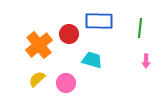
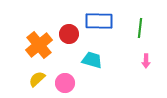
pink circle: moved 1 px left
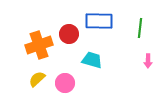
orange cross: rotated 20 degrees clockwise
pink arrow: moved 2 px right
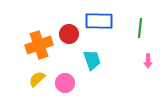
cyan trapezoid: rotated 55 degrees clockwise
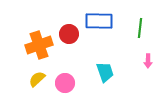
cyan trapezoid: moved 13 px right, 12 px down
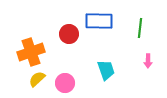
orange cross: moved 8 px left, 7 px down
cyan trapezoid: moved 1 px right, 2 px up
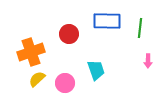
blue rectangle: moved 8 px right
cyan trapezoid: moved 10 px left
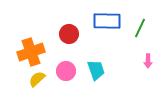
green line: rotated 18 degrees clockwise
pink circle: moved 1 px right, 12 px up
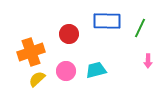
cyan trapezoid: rotated 85 degrees counterclockwise
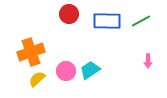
green line: moved 1 px right, 7 px up; rotated 36 degrees clockwise
red circle: moved 20 px up
cyan trapezoid: moved 6 px left; rotated 20 degrees counterclockwise
